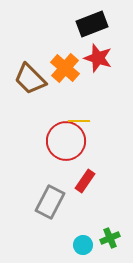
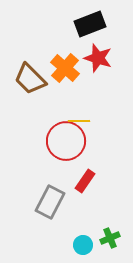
black rectangle: moved 2 px left
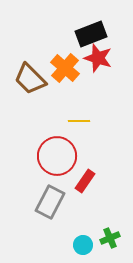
black rectangle: moved 1 px right, 10 px down
red circle: moved 9 px left, 15 px down
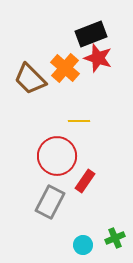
green cross: moved 5 px right
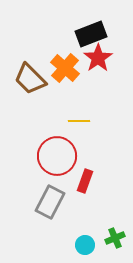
red star: rotated 20 degrees clockwise
red rectangle: rotated 15 degrees counterclockwise
cyan circle: moved 2 px right
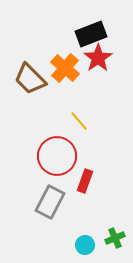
yellow line: rotated 50 degrees clockwise
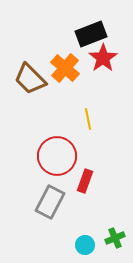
red star: moved 5 px right
yellow line: moved 9 px right, 2 px up; rotated 30 degrees clockwise
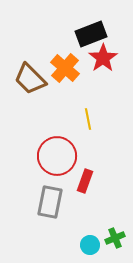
gray rectangle: rotated 16 degrees counterclockwise
cyan circle: moved 5 px right
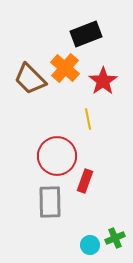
black rectangle: moved 5 px left
red star: moved 23 px down
gray rectangle: rotated 12 degrees counterclockwise
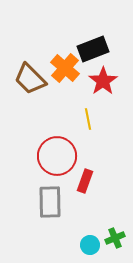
black rectangle: moved 7 px right, 15 px down
